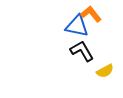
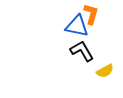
orange L-shape: rotated 55 degrees clockwise
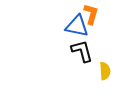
black L-shape: rotated 15 degrees clockwise
yellow semicircle: rotated 66 degrees counterclockwise
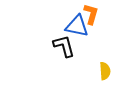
black L-shape: moved 18 px left, 5 px up
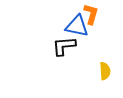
black L-shape: rotated 80 degrees counterclockwise
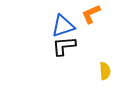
orange L-shape: rotated 130 degrees counterclockwise
blue triangle: moved 14 px left; rotated 30 degrees counterclockwise
